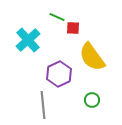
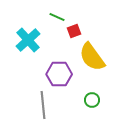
red square: moved 1 px right, 3 px down; rotated 24 degrees counterclockwise
purple hexagon: rotated 25 degrees clockwise
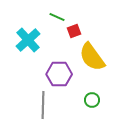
gray line: rotated 8 degrees clockwise
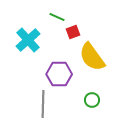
red square: moved 1 px left, 1 px down
gray line: moved 1 px up
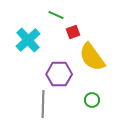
green line: moved 1 px left, 2 px up
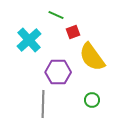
cyan cross: moved 1 px right
purple hexagon: moved 1 px left, 2 px up
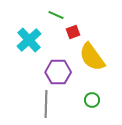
gray line: moved 3 px right
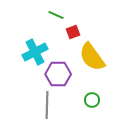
cyan cross: moved 6 px right, 12 px down; rotated 15 degrees clockwise
purple hexagon: moved 2 px down
gray line: moved 1 px right, 1 px down
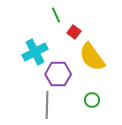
green line: rotated 42 degrees clockwise
red square: moved 1 px right; rotated 32 degrees counterclockwise
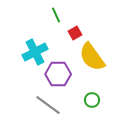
red square: moved 1 px right, 1 px down; rotated 24 degrees clockwise
gray line: moved 1 px right; rotated 56 degrees counterclockwise
